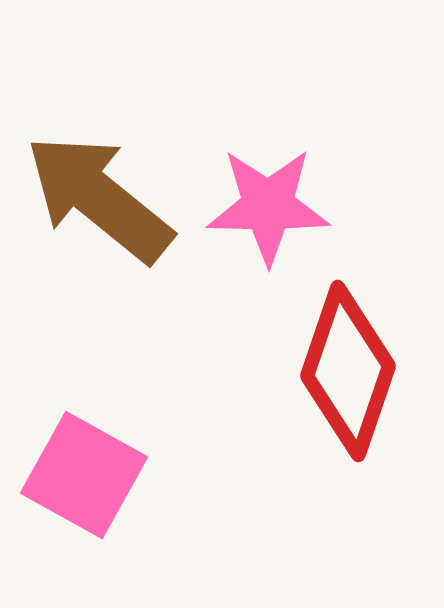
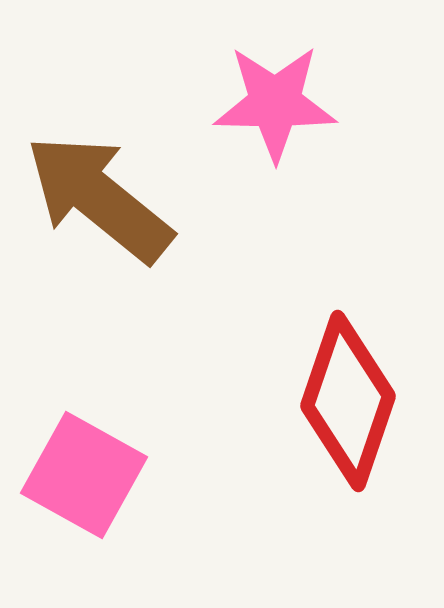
pink star: moved 7 px right, 103 px up
red diamond: moved 30 px down
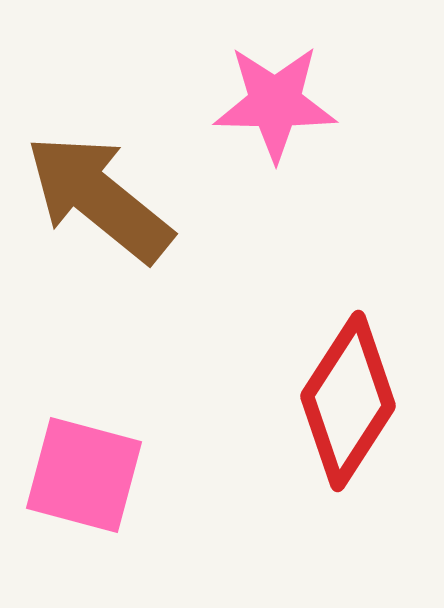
red diamond: rotated 14 degrees clockwise
pink square: rotated 14 degrees counterclockwise
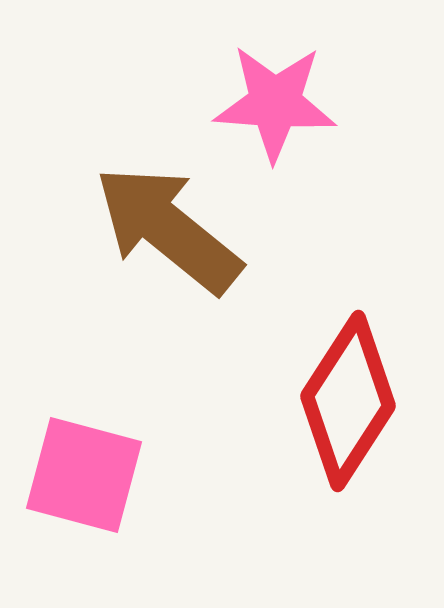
pink star: rotated 3 degrees clockwise
brown arrow: moved 69 px right, 31 px down
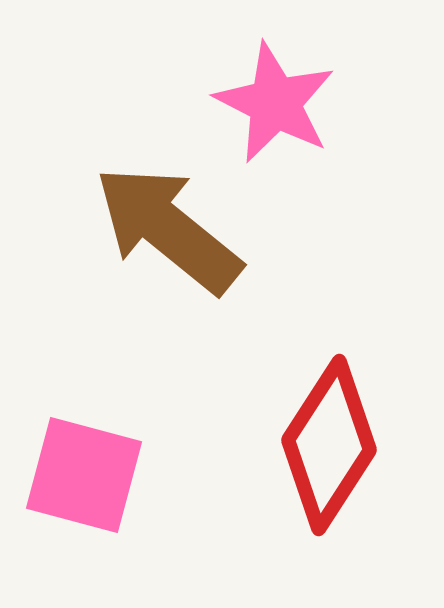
pink star: rotated 23 degrees clockwise
red diamond: moved 19 px left, 44 px down
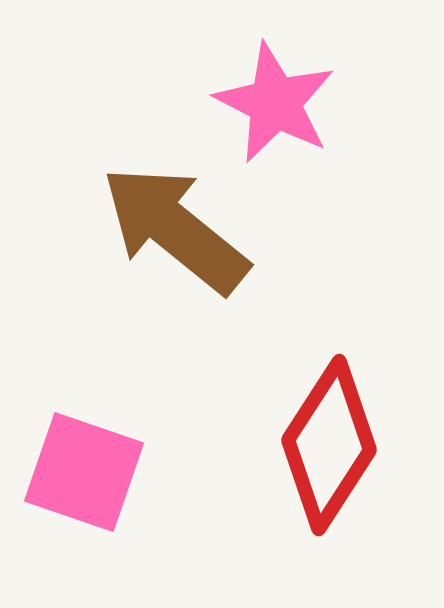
brown arrow: moved 7 px right
pink square: moved 3 px up; rotated 4 degrees clockwise
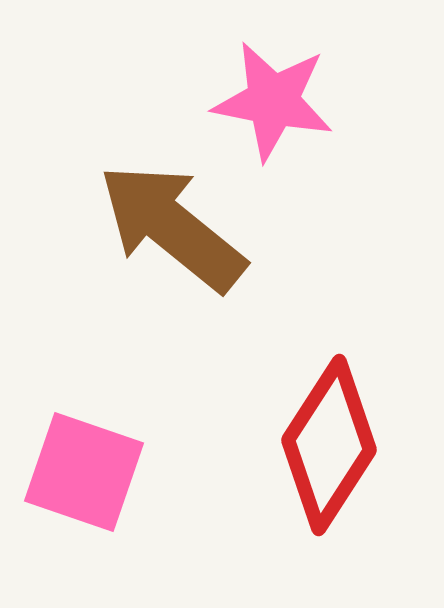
pink star: moved 2 px left, 2 px up; rotated 16 degrees counterclockwise
brown arrow: moved 3 px left, 2 px up
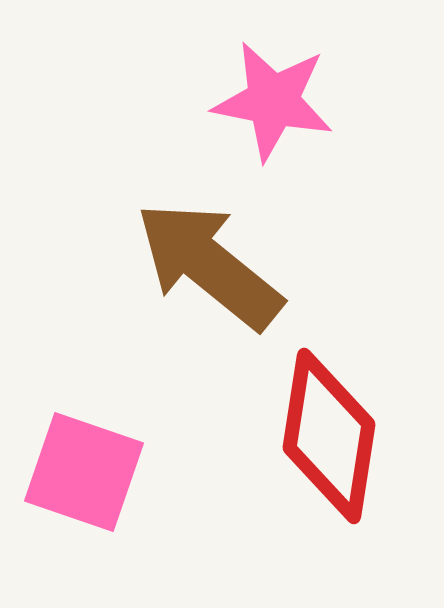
brown arrow: moved 37 px right, 38 px down
red diamond: moved 9 px up; rotated 24 degrees counterclockwise
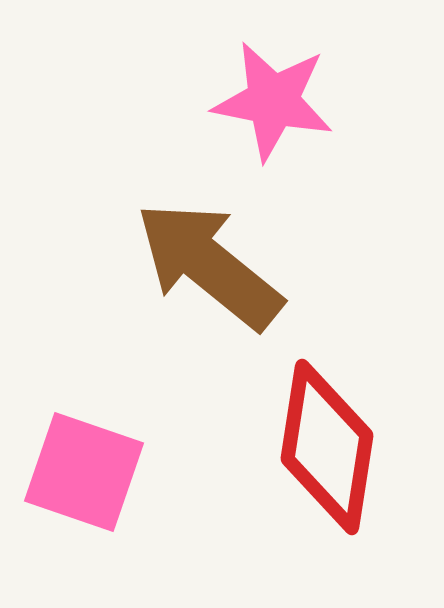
red diamond: moved 2 px left, 11 px down
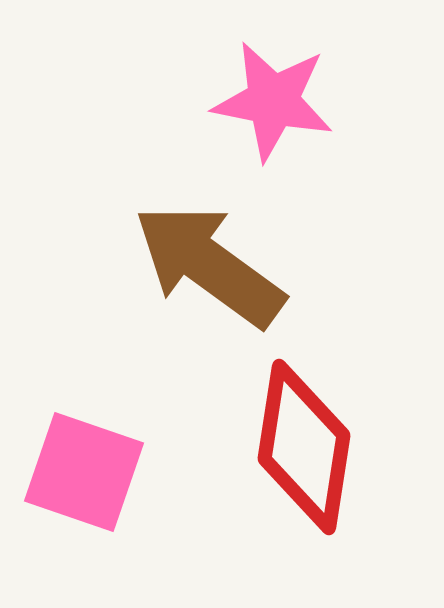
brown arrow: rotated 3 degrees counterclockwise
red diamond: moved 23 px left
